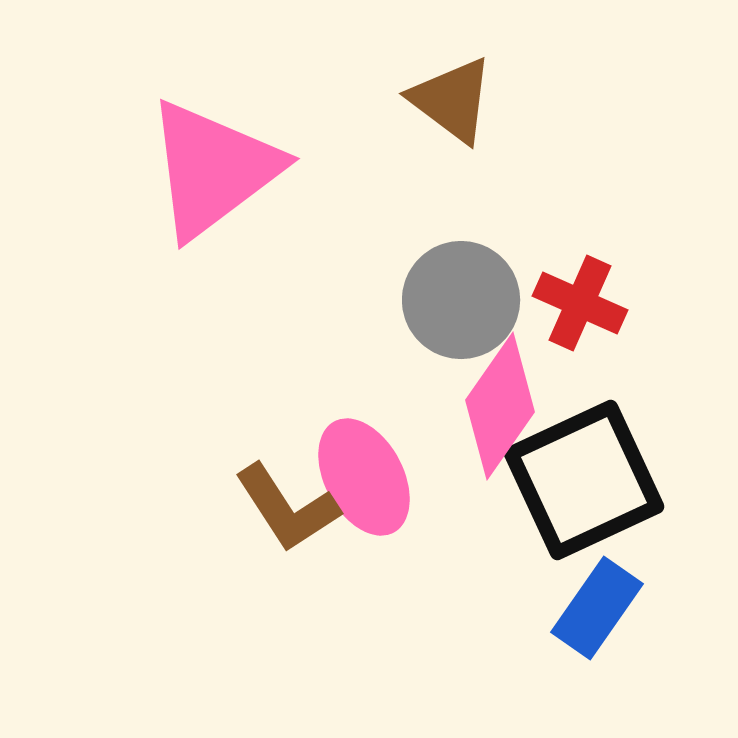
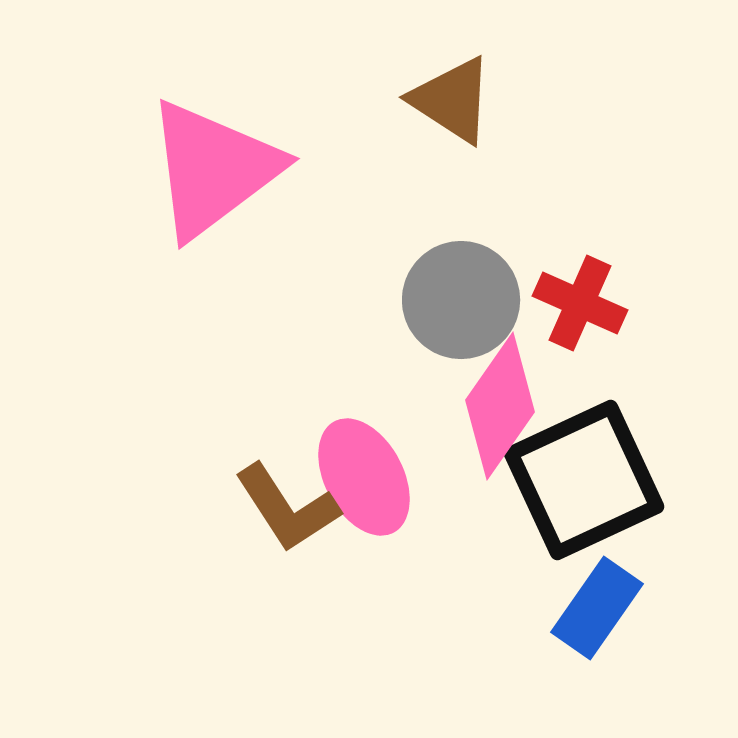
brown triangle: rotated 4 degrees counterclockwise
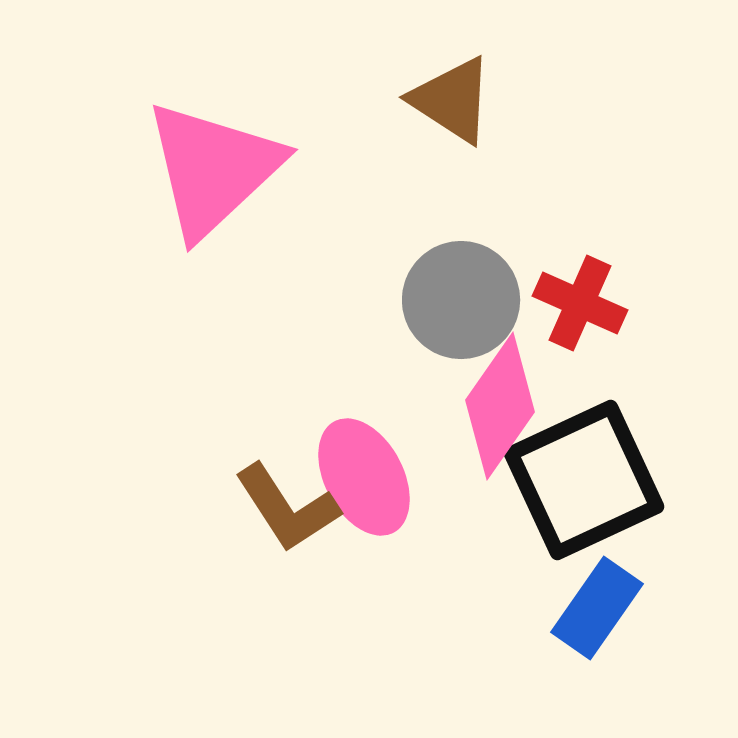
pink triangle: rotated 6 degrees counterclockwise
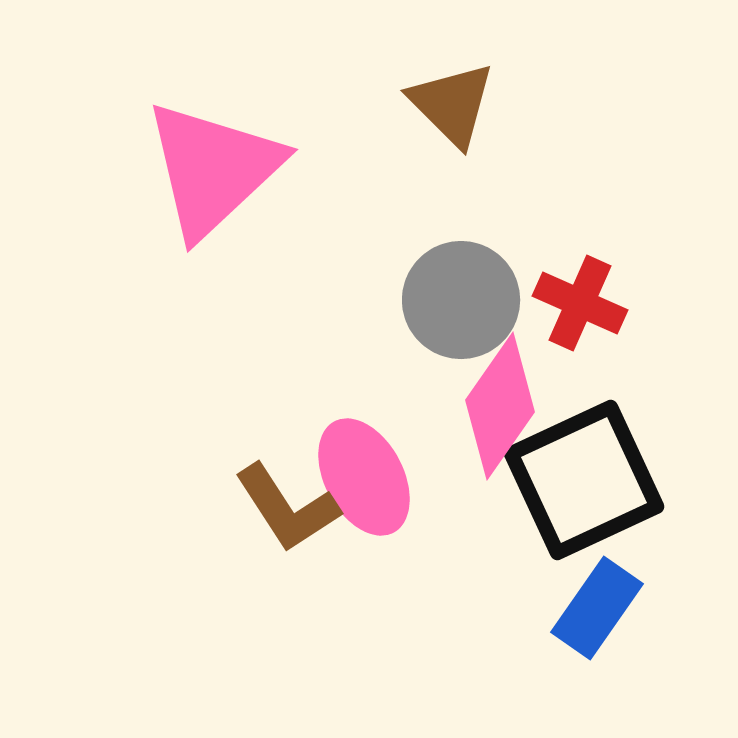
brown triangle: moved 4 px down; rotated 12 degrees clockwise
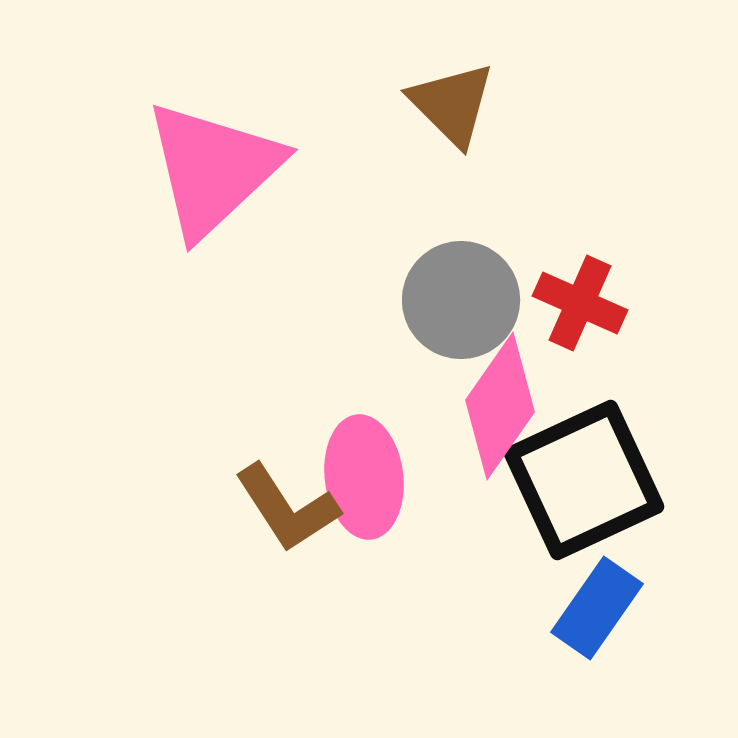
pink ellipse: rotated 21 degrees clockwise
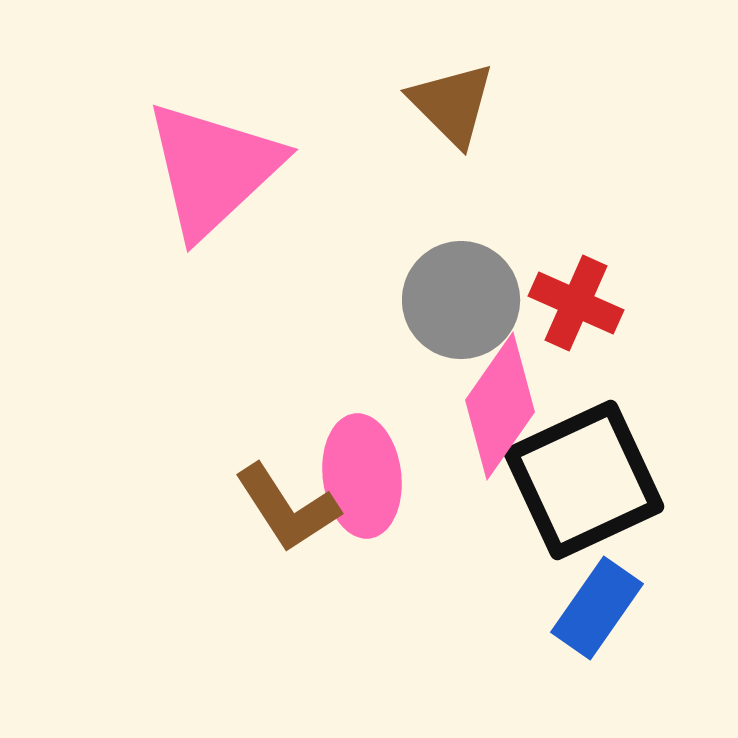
red cross: moved 4 px left
pink ellipse: moved 2 px left, 1 px up
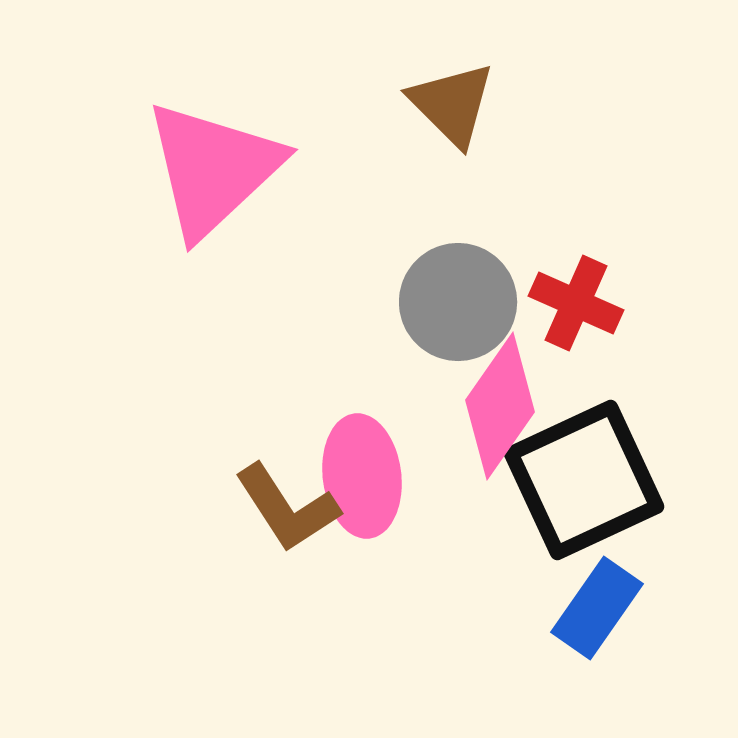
gray circle: moved 3 px left, 2 px down
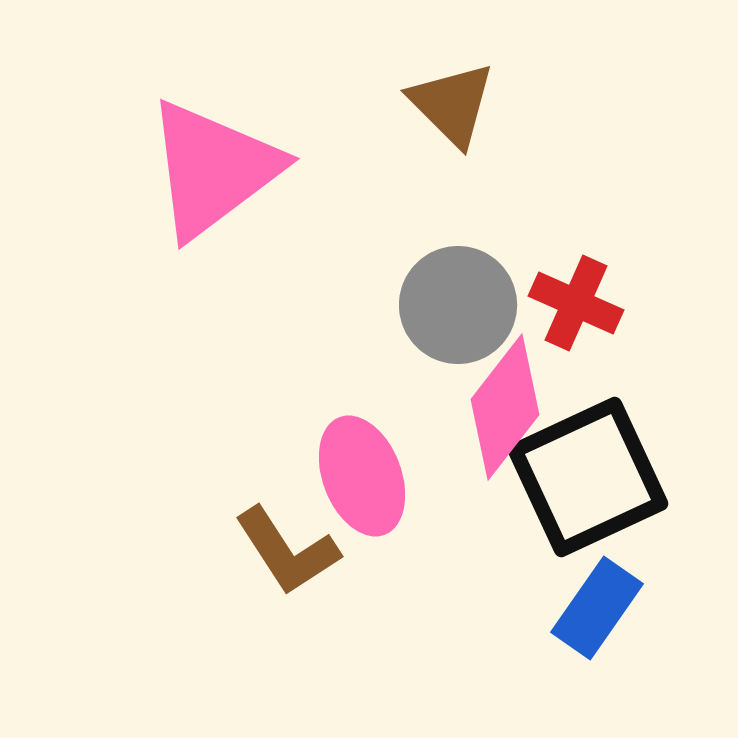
pink triangle: rotated 6 degrees clockwise
gray circle: moved 3 px down
pink diamond: moved 5 px right, 1 px down; rotated 3 degrees clockwise
pink ellipse: rotated 14 degrees counterclockwise
black square: moved 4 px right, 3 px up
brown L-shape: moved 43 px down
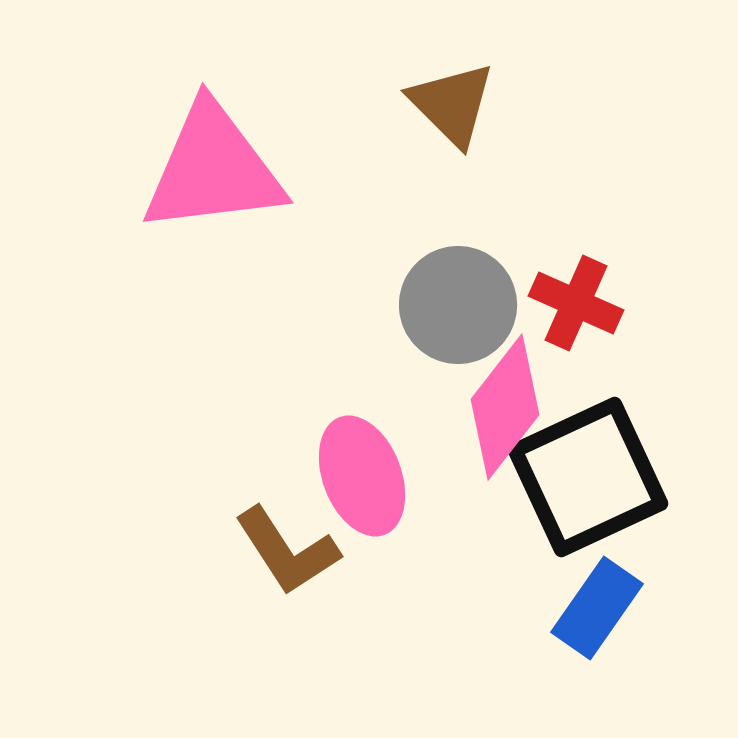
pink triangle: rotated 30 degrees clockwise
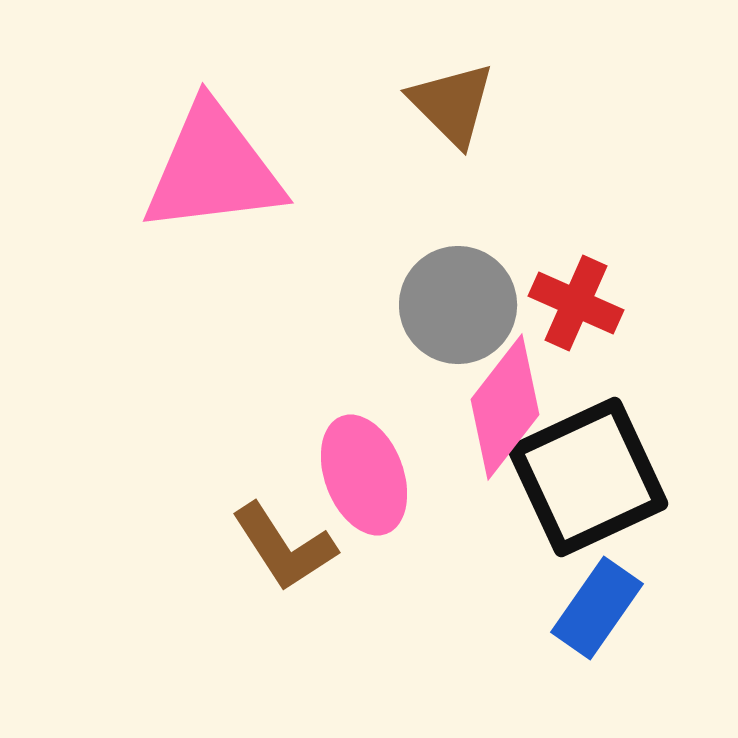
pink ellipse: moved 2 px right, 1 px up
brown L-shape: moved 3 px left, 4 px up
